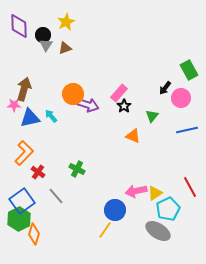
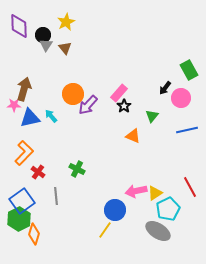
brown triangle: rotated 48 degrees counterclockwise
purple arrow: rotated 115 degrees clockwise
gray line: rotated 36 degrees clockwise
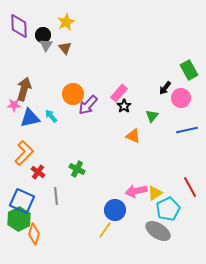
blue square: rotated 30 degrees counterclockwise
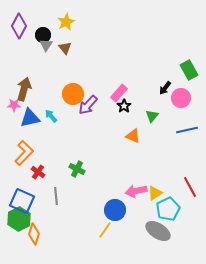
purple diamond: rotated 30 degrees clockwise
